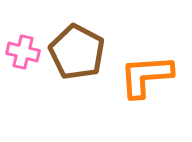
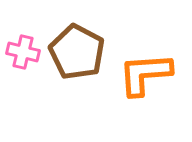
orange L-shape: moved 1 px left, 2 px up
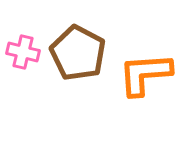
brown pentagon: moved 1 px right, 1 px down
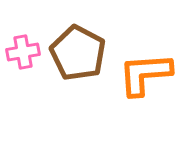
pink cross: rotated 24 degrees counterclockwise
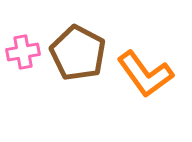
orange L-shape: rotated 122 degrees counterclockwise
